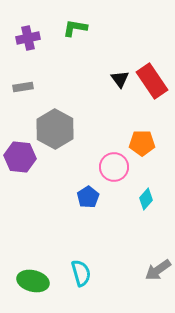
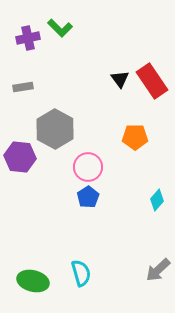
green L-shape: moved 15 px left; rotated 145 degrees counterclockwise
orange pentagon: moved 7 px left, 6 px up
pink circle: moved 26 px left
cyan diamond: moved 11 px right, 1 px down
gray arrow: rotated 8 degrees counterclockwise
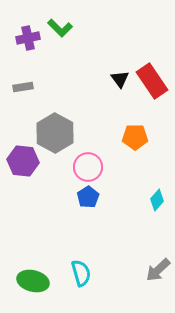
gray hexagon: moved 4 px down
purple hexagon: moved 3 px right, 4 px down
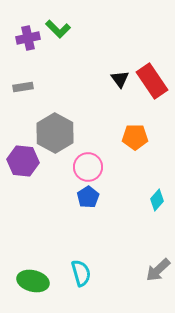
green L-shape: moved 2 px left, 1 px down
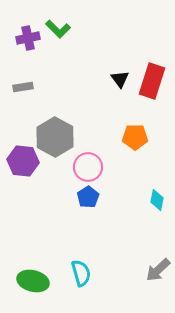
red rectangle: rotated 52 degrees clockwise
gray hexagon: moved 4 px down
cyan diamond: rotated 30 degrees counterclockwise
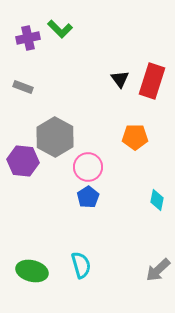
green L-shape: moved 2 px right
gray rectangle: rotated 30 degrees clockwise
cyan semicircle: moved 8 px up
green ellipse: moved 1 px left, 10 px up
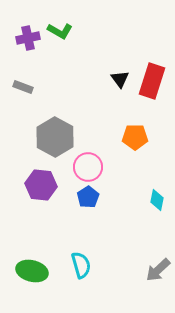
green L-shape: moved 2 px down; rotated 15 degrees counterclockwise
purple hexagon: moved 18 px right, 24 px down
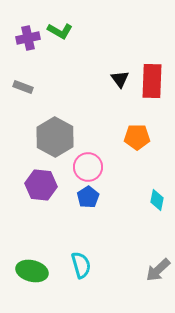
red rectangle: rotated 16 degrees counterclockwise
orange pentagon: moved 2 px right
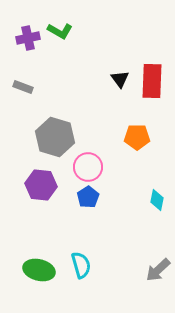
gray hexagon: rotated 12 degrees counterclockwise
green ellipse: moved 7 px right, 1 px up
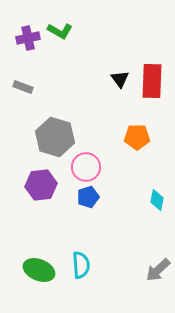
pink circle: moved 2 px left
purple hexagon: rotated 12 degrees counterclockwise
blue pentagon: rotated 15 degrees clockwise
cyan semicircle: rotated 12 degrees clockwise
green ellipse: rotated 8 degrees clockwise
